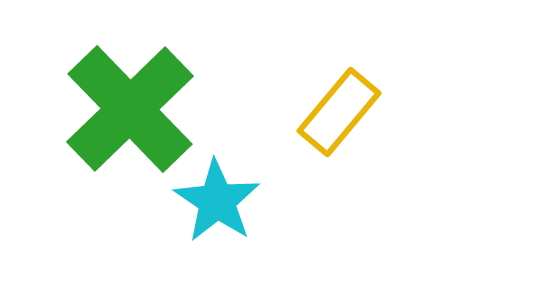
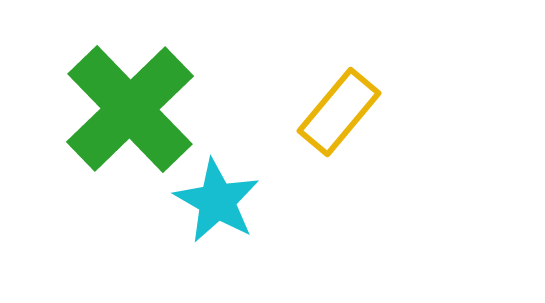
cyan star: rotated 4 degrees counterclockwise
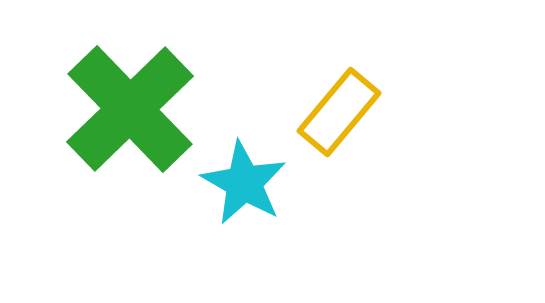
cyan star: moved 27 px right, 18 px up
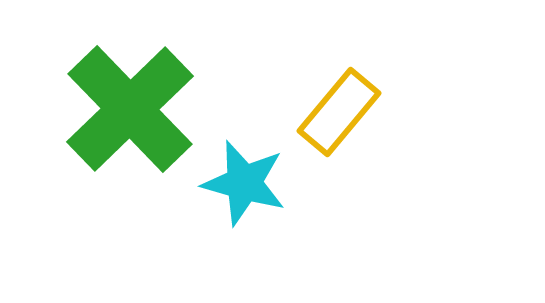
cyan star: rotated 14 degrees counterclockwise
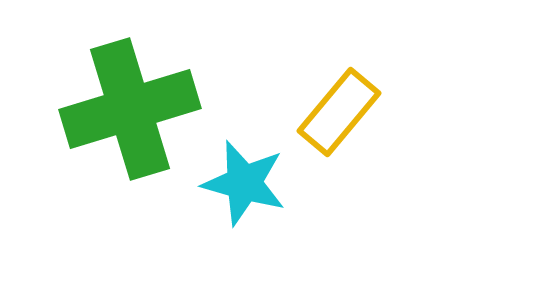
green cross: rotated 27 degrees clockwise
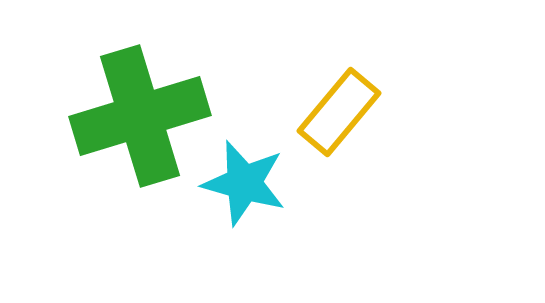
green cross: moved 10 px right, 7 px down
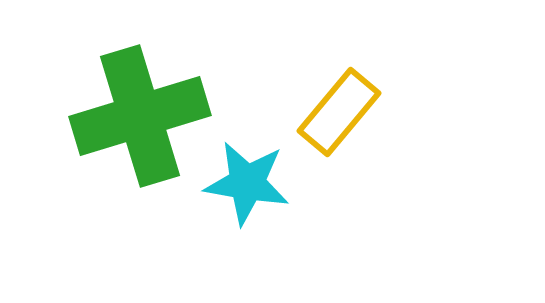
cyan star: moved 3 px right; rotated 6 degrees counterclockwise
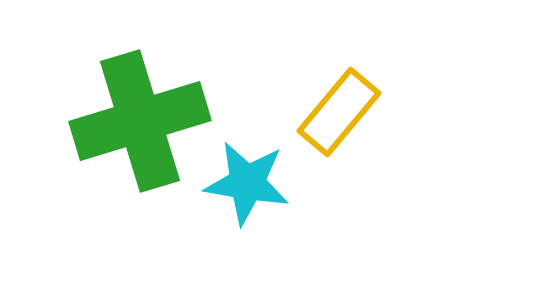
green cross: moved 5 px down
